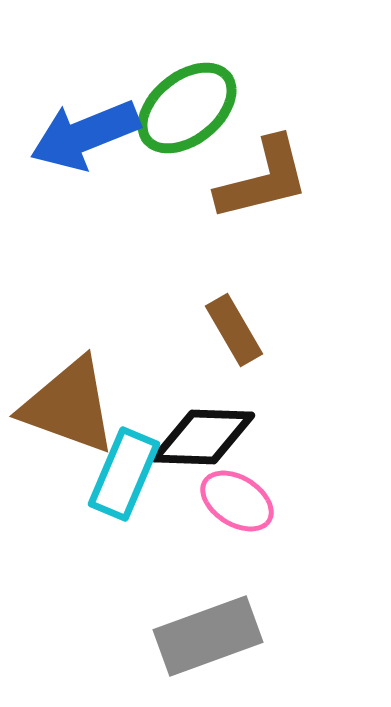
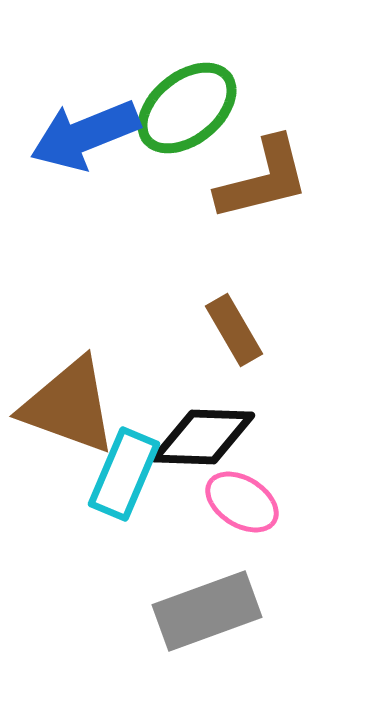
pink ellipse: moved 5 px right, 1 px down
gray rectangle: moved 1 px left, 25 px up
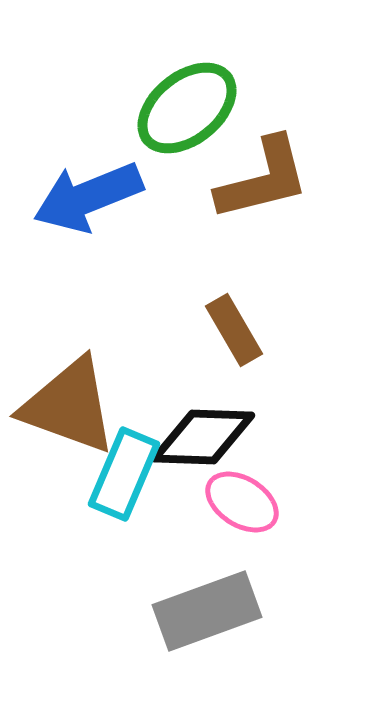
blue arrow: moved 3 px right, 62 px down
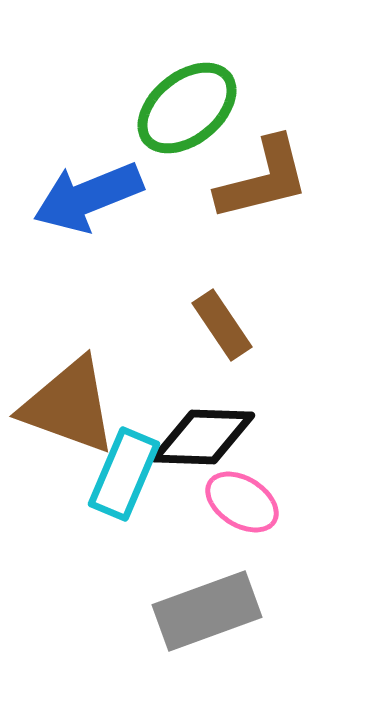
brown rectangle: moved 12 px left, 5 px up; rotated 4 degrees counterclockwise
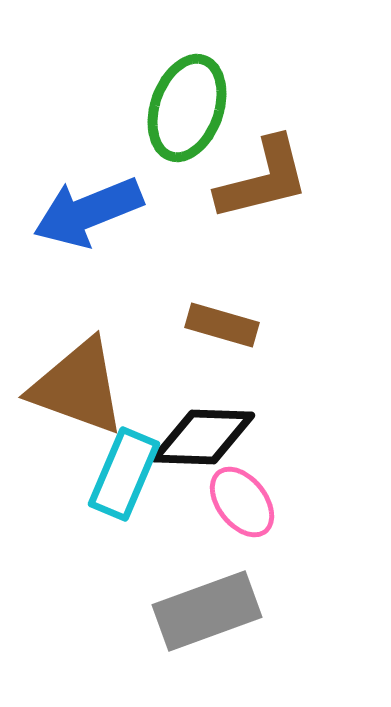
green ellipse: rotated 32 degrees counterclockwise
blue arrow: moved 15 px down
brown rectangle: rotated 40 degrees counterclockwise
brown triangle: moved 9 px right, 19 px up
pink ellipse: rotated 20 degrees clockwise
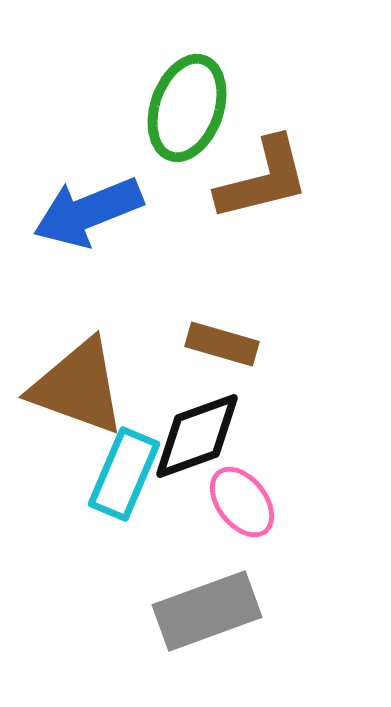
brown rectangle: moved 19 px down
black diamond: moved 6 px left, 1 px up; rotated 22 degrees counterclockwise
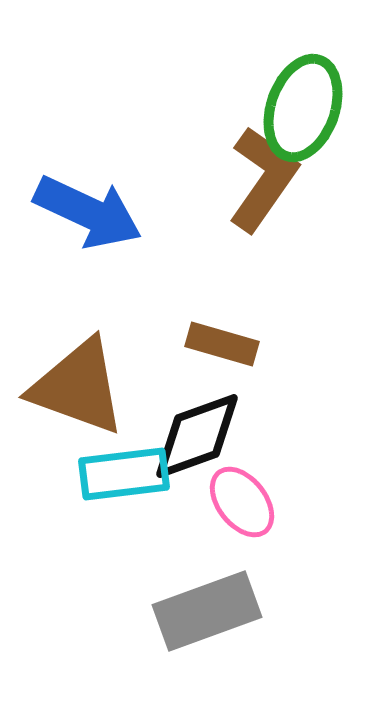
green ellipse: moved 116 px right
brown L-shape: rotated 41 degrees counterclockwise
blue arrow: rotated 133 degrees counterclockwise
cyan rectangle: rotated 60 degrees clockwise
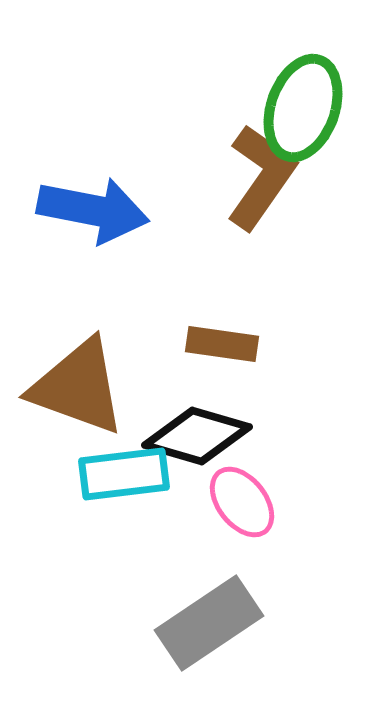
brown L-shape: moved 2 px left, 2 px up
blue arrow: moved 5 px right, 2 px up; rotated 14 degrees counterclockwise
brown rectangle: rotated 8 degrees counterclockwise
black diamond: rotated 36 degrees clockwise
gray rectangle: moved 2 px right, 12 px down; rotated 14 degrees counterclockwise
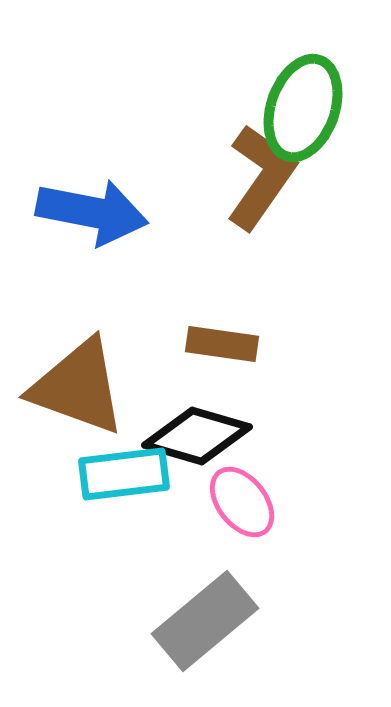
blue arrow: moved 1 px left, 2 px down
gray rectangle: moved 4 px left, 2 px up; rotated 6 degrees counterclockwise
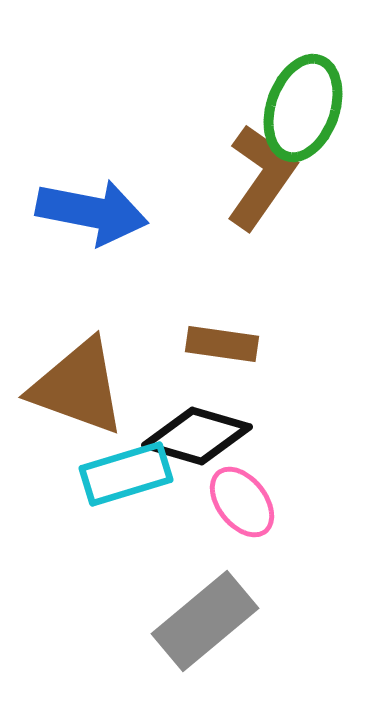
cyan rectangle: moved 2 px right; rotated 10 degrees counterclockwise
